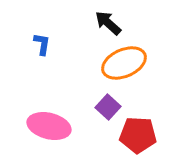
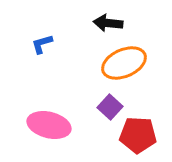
black arrow: rotated 36 degrees counterclockwise
blue L-shape: rotated 115 degrees counterclockwise
purple square: moved 2 px right
pink ellipse: moved 1 px up
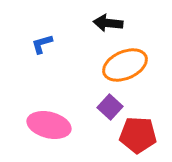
orange ellipse: moved 1 px right, 2 px down
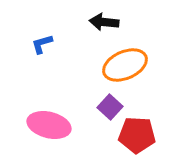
black arrow: moved 4 px left, 1 px up
red pentagon: moved 1 px left
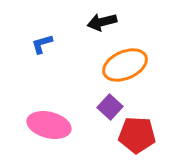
black arrow: moved 2 px left; rotated 20 degrees counterclockwise
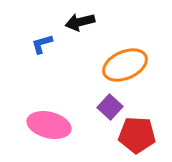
black arrow: moved 22 px left
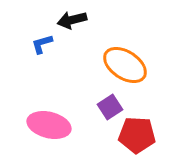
black arrow: moved 8 px left, 2 px up
orange ellipse: rotated 57 degrees clockwise
purple square: rotated 15 degrees clockwise
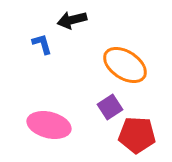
blue L-shape: rotated 90 degrees clockwise
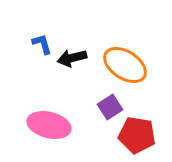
black arrow: moved 38 px down
red pentagon: rotated 6 degrees clockwise
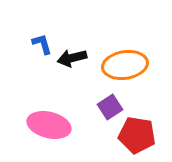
orange ellipse: rotated 42 degrees counterclockwise
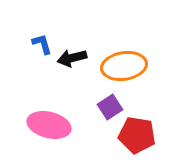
orange ellipse: moved 1 px left, 1 px down
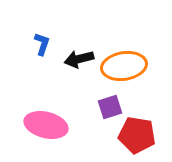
blue L-shape: rotated 35 degrees clockwise
black arrow: moved 7 px right, 1 px down
purple square: rotated 15 degrees clockwise
pink ellipse: moved 3 px left
